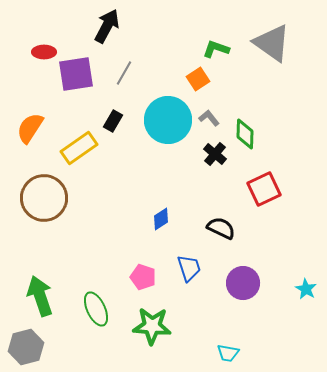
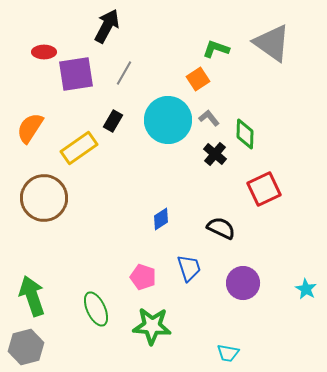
green arrow: moved 8 px left
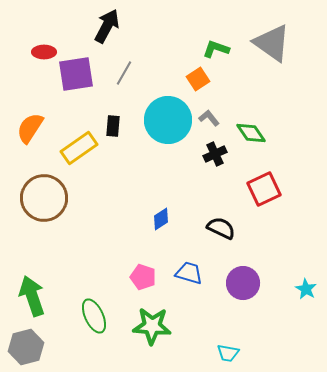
black rectangle: moved 5 px down; rotated 25 degrees counterclockwise
green diamond: moved 6 px right, 1 px up; rotated 36 degrees counterclockwise
black cross: rotated 25 degrees clockwise
blue trapezoid: moved 5 px down; rotated 56 degrees counterclockwise
green ellipse: moved 2 px left, 7 px down
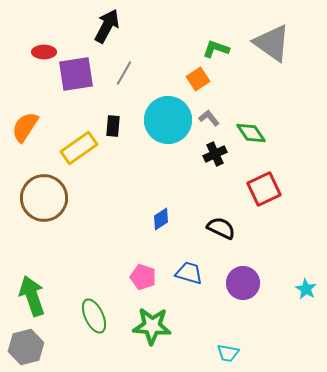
orange semicircle: moved 5 px left, 1 px up
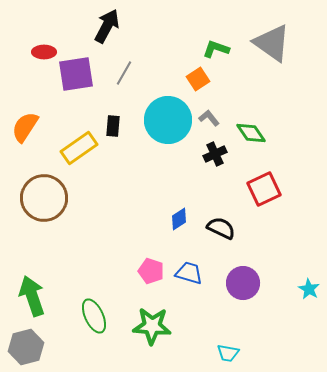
blue diamond: moved 18 px right
pink pentagon: moved 8 px right, 6 px up
cyan star: moved 3 px right
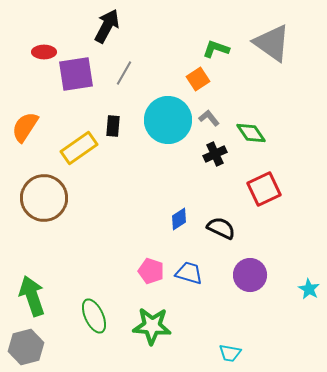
purple circle: moved 7 px right, 8 px up
cyan trapezoid: moved 2 px right
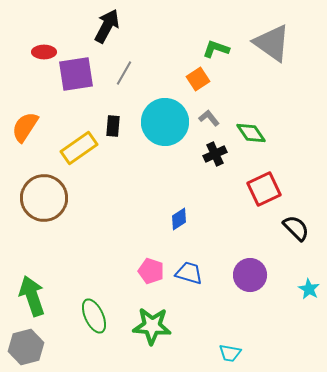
cyan circle: moved 3 px left, 2 px down
black semicircle: moved 75 px right; rotated 20 degrees clockwise
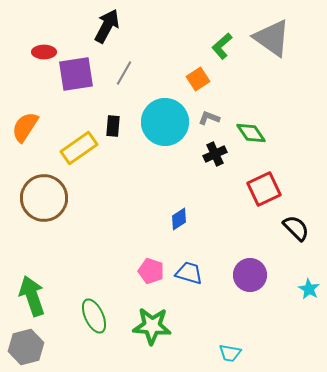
gray triangle: moved 5 px up
green L-shape: moved 6 px right, 3 px up; rotated 60 degrees counterclockwise
gray L-shape: rotated 30 degrees counterclockwise
